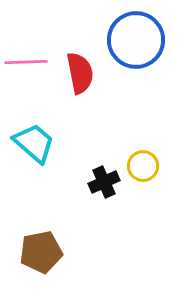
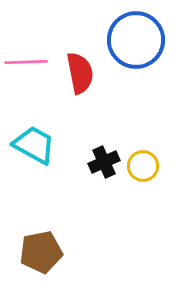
cyan trapezoid: moved 2 px down; rotated 12 degrees counterclockwise
black cross: moved 20 px up
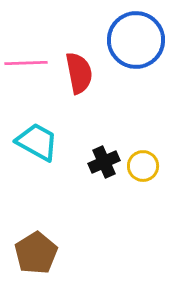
pink line: moved 1 px down
red semicircle: moved 1 px left
cyan trapezoid: moved 3 px right, 3 px up
brown pentagon: moved 5 px left, 1 px down; rotated 21 degrees counterclockwise
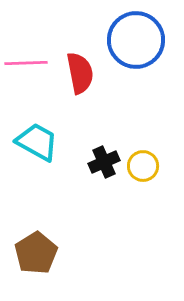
red semicircle: moved 1 px right
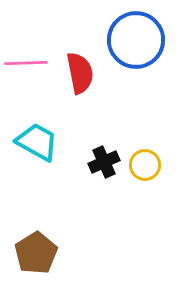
yellow circle: moved 2 px right, 1 px up
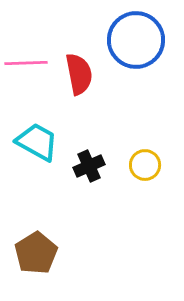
red semicircle: moved 1 px left, 1 px down
black cross: moved 15 px left, 4 px down
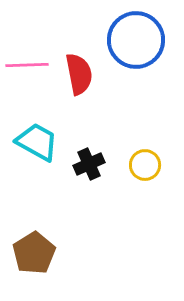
pink line: moved 1 px right, 2 px down
black cross: moved 2 px up
brown pentagon: moved 2 px left
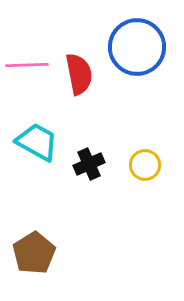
blue circle: moved 1 px right, 7 px down
